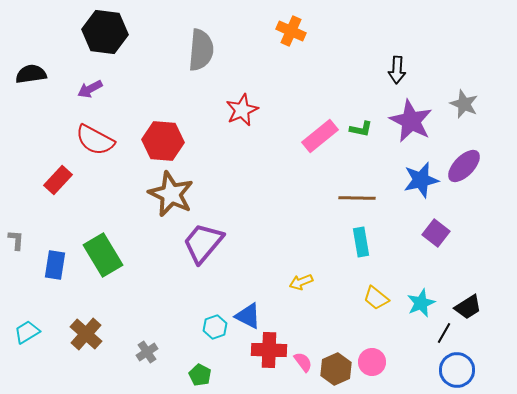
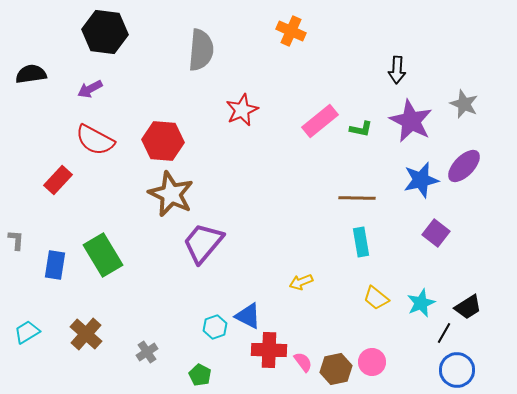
pink rectangle: moved 15 px up
brown hexagon: rotated 12 degrees clockwise
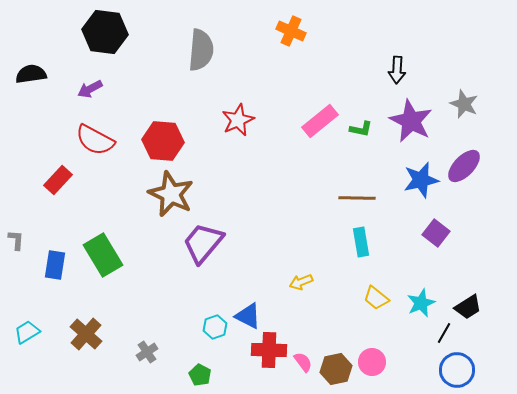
red star: moved 4 px left, 10 px down
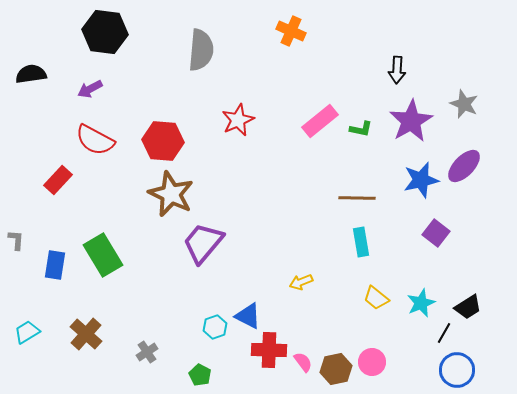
purple star: rotated 15 degrees clockwise
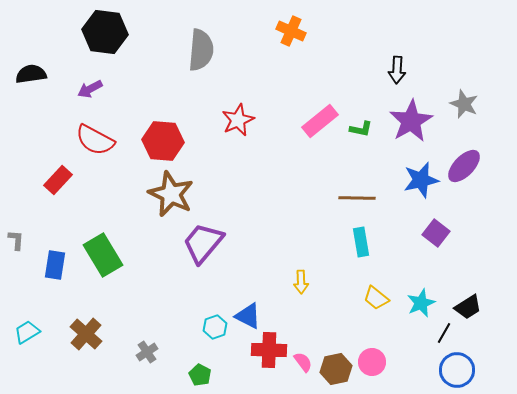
yellow arrow: rotated 70 degrees counterclockwise
